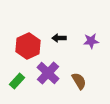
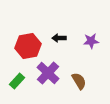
red hexagon: rotated 15 degrees clockwise
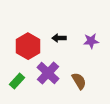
red hexagon: rotated 20 degrees counterclockwise
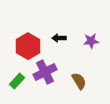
purple cross: moved 3 px left, 1 px up; rotated 20 degrees clockwise
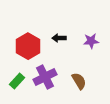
purple cross: moved 5 px down
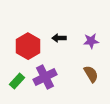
brown semicircle: moved 12 px right, 7 px up
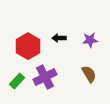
purple star: moved 1 px left, 1 px up
brown semicircle: moved 2 px left
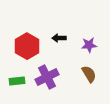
purple star: moved 1 px left, 5 px down
red hexagon: moved 1 px left
purple cross: moved 2 px right
green rectangle: rotated 42 degrees clockwise
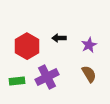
purple star: rotated 21 degrees counterclockwise
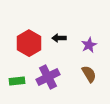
red hexagon: moved 2 px right, 3 px up
purple cross: moved 1 px right
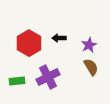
brown semicircle: moved 2 px right, 7 px up
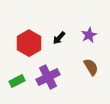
black arrow: rotated 48 degrees counterclockwise
purple star: moved 10 px up
green rectangle: rotated 21 degrees counterclockwise
